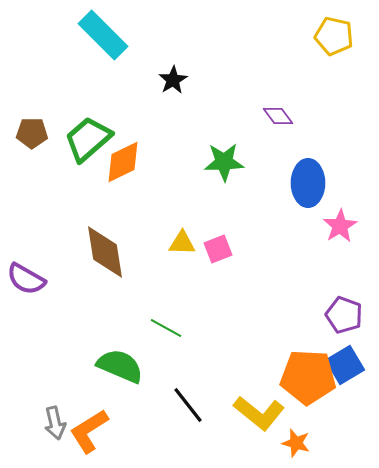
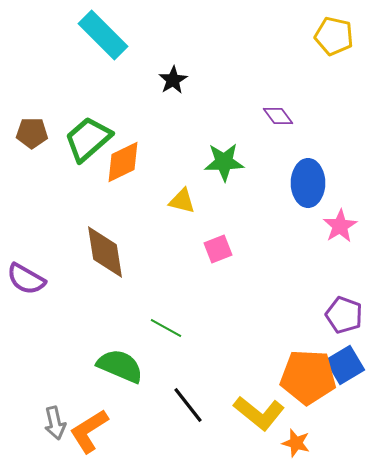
yellow triangle: moved 42 px up; rotated 12 degrees clockwise
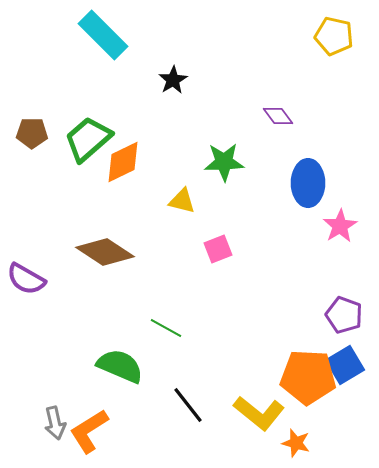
brown diamond: rotated 48 degrees counterclockwise
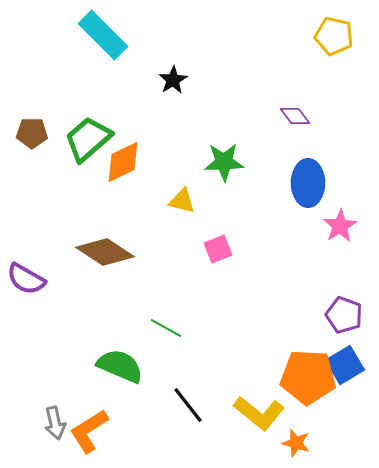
purple diamond: moved 17 px right
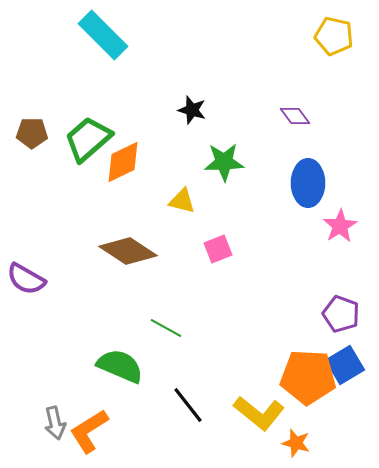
black star: moved 19 px right, 30 px down; rotated 24 degrees counterclockwise
brown diamond: moved 23 px right, 1 px up
purple pentagon: moved 3 px left, 1 px up
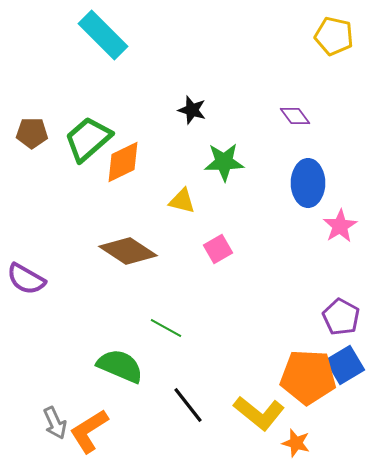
pink square: rotated 8 degrees counterclockwise
purple pentagon: moved 3 px down; rotated 9 degrees clockwise
gray arrow: rotated 12 degrees counterclockwise
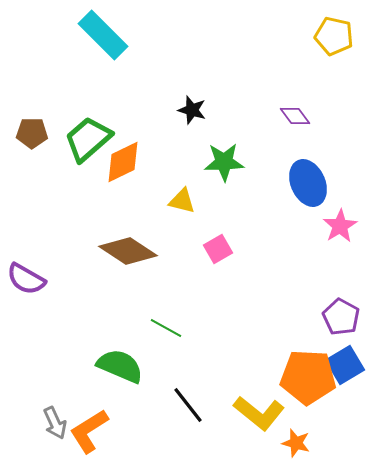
blue ellipse: rotated 24 degrees counterclockwise
